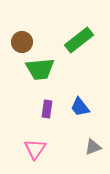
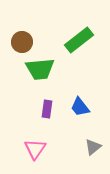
gray triangle: rotated 18 degrees counterclockwise
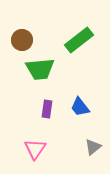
brown circle: moved 2 px up
